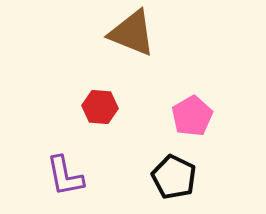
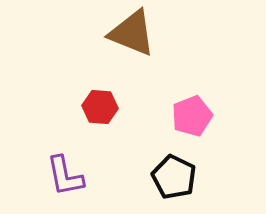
pink pentagon: rotated 9 degrees clockwise
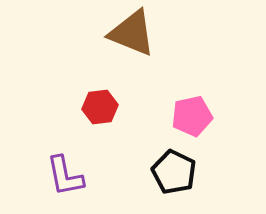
red hexagon: rotated 12 degrees counterclockwise
pink pentagon: rotated 9 degrees clockwise
black pentagon: moved 5 px up
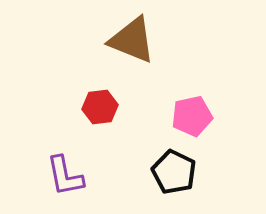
brown triangle: moved 7 px down
